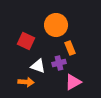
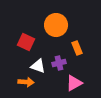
red square: moved 1 px down
orange rectangle: moved 7 px right
pink triangle: moved 1 px right, 1 px down
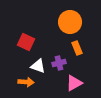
orange circle: moved 14 px right, 3 px up
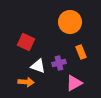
orange rectangle: moved 4 px right, 4 px down
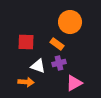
red square: rotated 24 degrees counterclockwise
orange rectangle: moved 24 px left, 8 px up; rotated 32 degrees counterclockwise
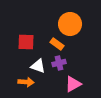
orange circle: moved 2 px down
pink triangle: moved 1 px left, 1 px down
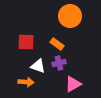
orange circle: moved 8 px up
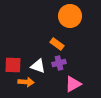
red square: moved 13 px left, 23 px down
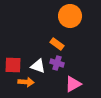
purple cross: moved 2 px left; rotated 32 degrees clockwise
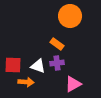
purple cross: rotated 24 degrees counterclockwise
